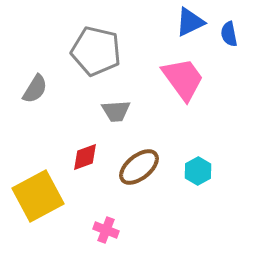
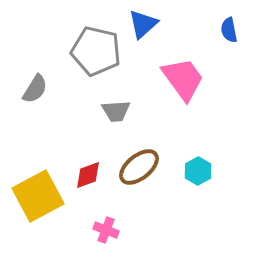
blue triangle: moved 47 px left, 2 px down; rotated 16 degrees counterclockwise
blue semicircle: moved 4 px up
red diamond: moved 3 px right, 18 px down
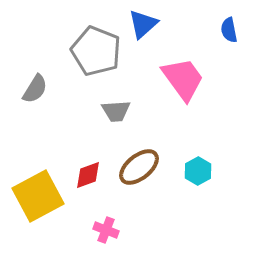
gray pentagon: rotated 9 degrees clockwise
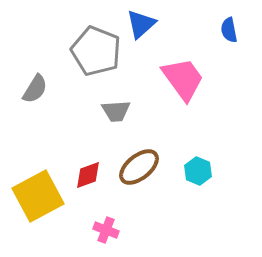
blue triangle: moved 2 px left
cyan hexagon: rotated 8 degrees counterclockwise
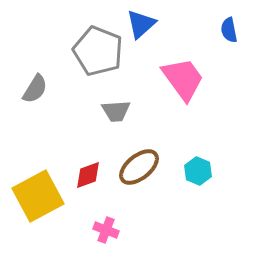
gray pentagon: moved 2 px right
